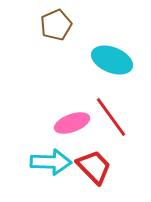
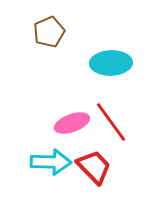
brown pentagon: moved 7 px left, 7 px down
cyan ellipse: moved 1 px left, 3 px down; rotated 24 degrees counterclockwise
red line: moved 5 px down
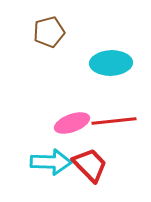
brown pentagon: rotated 8 degrees clockwise
red line: moved 3 px right, 1 px up; rotated 60 degrees counterclockwise
red trapezoid: moved 4 px left, 2 px up
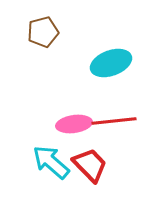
brown pentagon: moved 6 px left
cyan ellipse: rotated 18 degrees counterclockwise
pink ellipse: moved 2 px right, 1 px down; rotated 12 degrees clockwise
cyan arrow: rotated 141 degrees counterclockwise
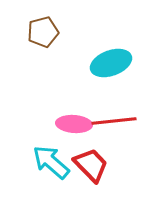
pink ellipse: rotated 12 degrees clockwise
red trapezoid: moved 1 px right
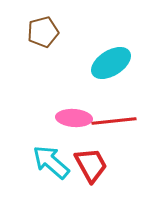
cyan ellipse: rotated 12 degrees counterclockwise
pink ellipse: moved 6 px up
red trapezoid: rotated 15 degrees clockwise
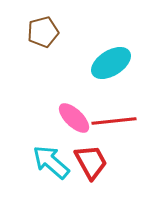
pink ellipse: rotated 40 degrees clockwise
red trapezoid: moved 3 px up
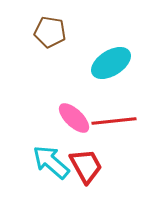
brown pentagon: moved 7 px right; rotated 24 degrees clockwise
red trapezoid: moved 5 px left, 4 px down
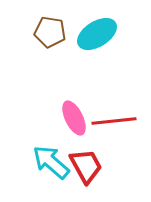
cyan ellipse: moved 14 px left, 29 px up
pink ellipse: rotated 20 degrees clockwise
